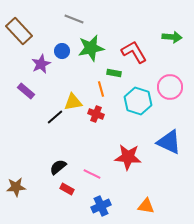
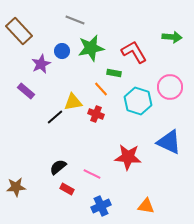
gray line: moved 1 px right, 1 px down
orange line: rotated 28 degrees counterclockwise
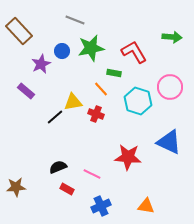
black semicircle: rotated 18 degrees clockwise
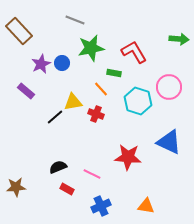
green arrow: moved 7 px right, 2 px down
blue circle: moved 12 px down
pink circle: moved 1 px left
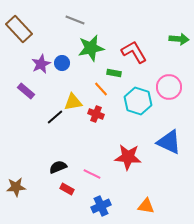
brown rectangle: moved 2 px up
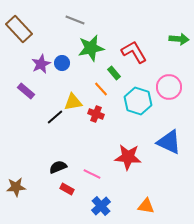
green rectangle: rotated 40 degrees clockwise
blue cross: rotated 18 degrees counterclockwise
